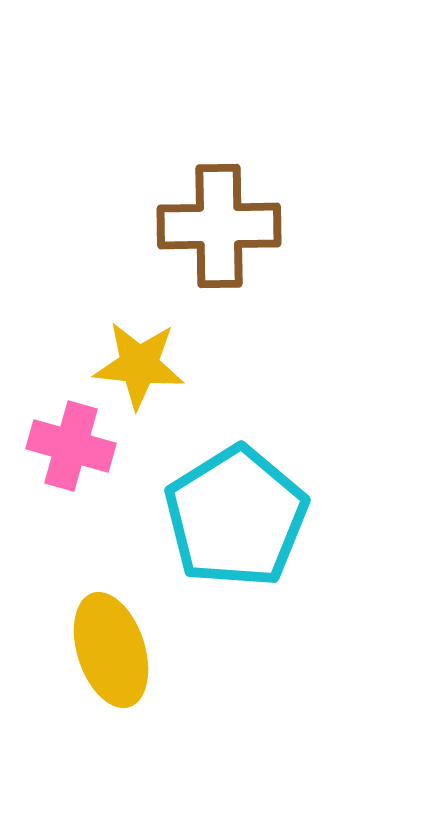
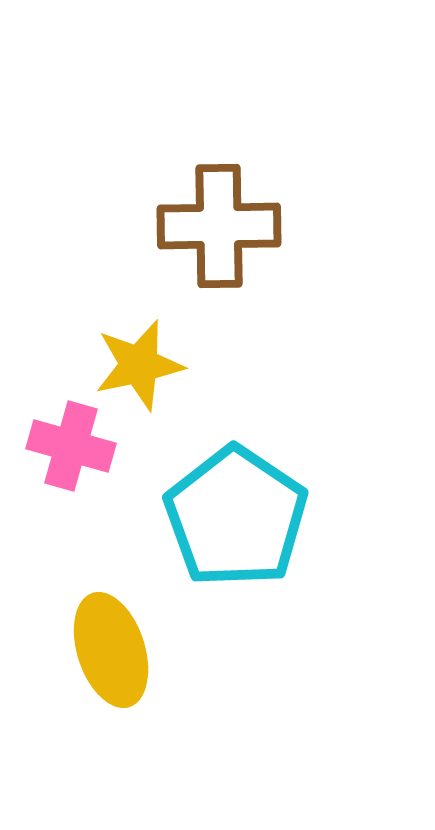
yellow star: rotated 18 degrees counterclockwise
cyan pentagon: rotated 6 degrees counterclockwise
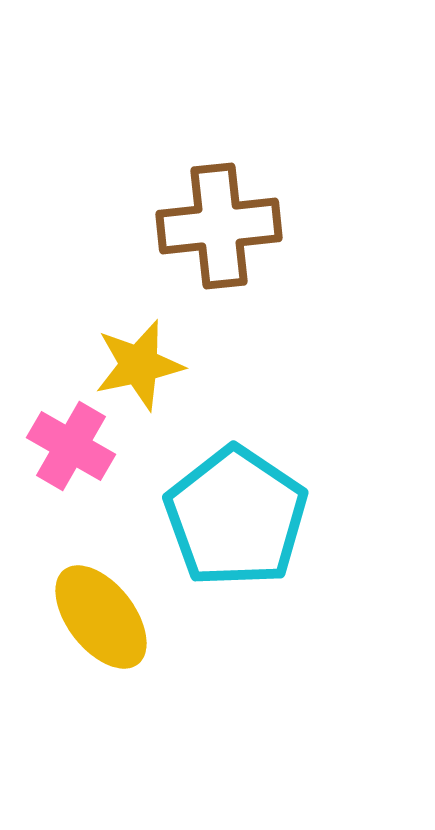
brown cross: rotated 5 degrees counterclockwise
pink cross: rotated 14 degrees clockwise
yellow ellipse: moved 10 px left, 33 px up; rotated 20 degrees counterclockwise
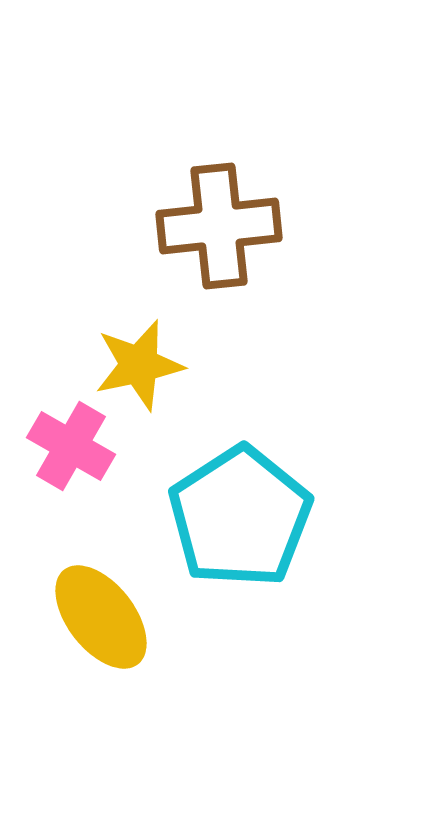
cyan pentagon: moved 4 px right; rotated 5 degrees clockwise
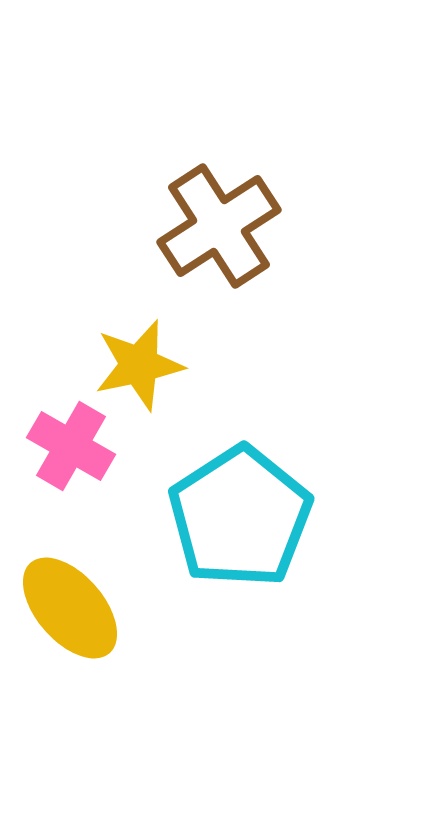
brown cross: rotated 27 degrees counterclockwise
yellow ellipse: moved 31 px left, 9 px up; rotated 3 degrees counterclockwise
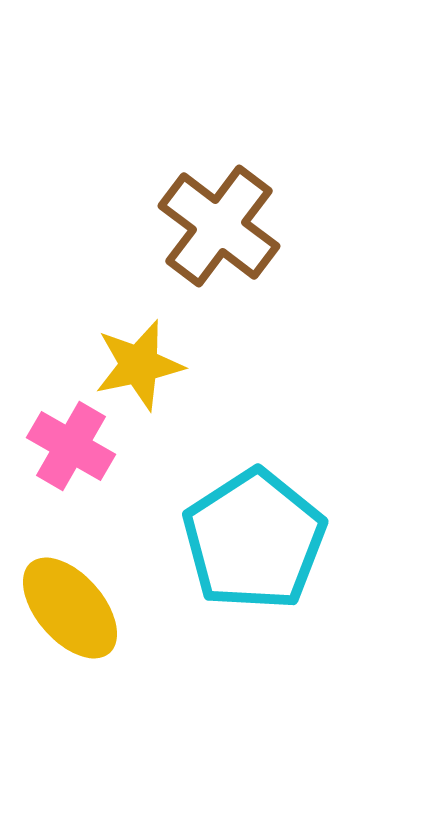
brown cross: rotated 20 degrees counterclockwise
cyan pentagon: moved 14 px right, 23 px down
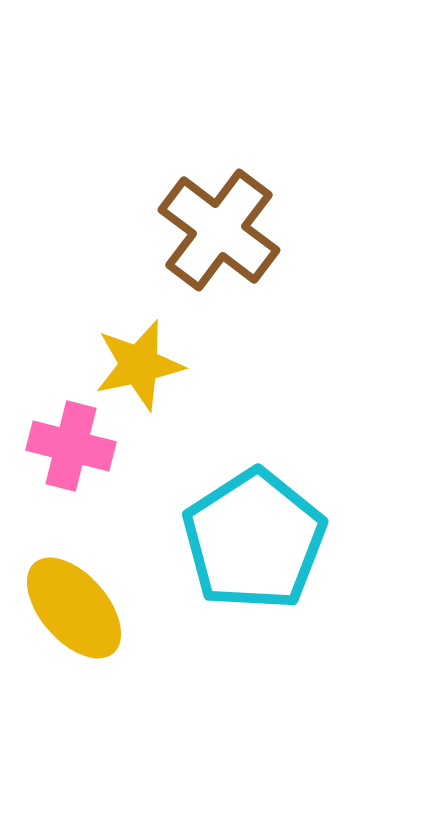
brown cross: moved 4 px down
pink cross: rotated 16 degrees counterclockwise
yellow ellipse: moved 4 px right
